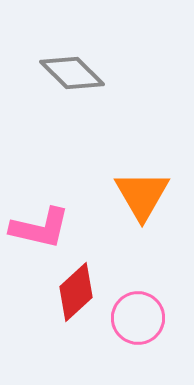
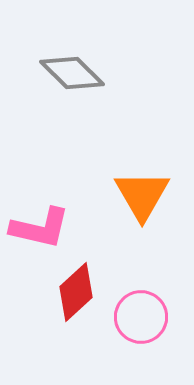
pink circle: moved 3 px right, 1 px up
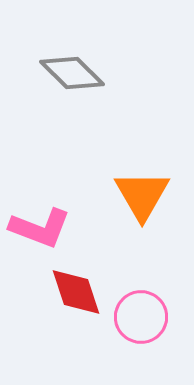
pink L-shape: rotated 8 degrees clockwise
red diamond: rotated 66 degrees counterclockwise
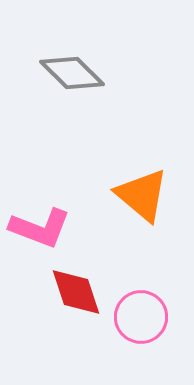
orange triangle: rotated 20 degrees counterclockwise
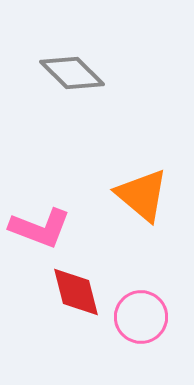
red diamond: rotated 4 degrees clockwise
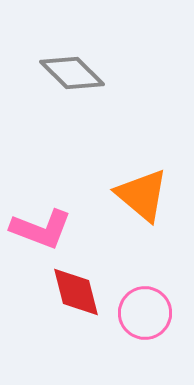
pink L-shape: moved 1 px right, 1 px down
pink circle: moved 4 px right, 4 px up
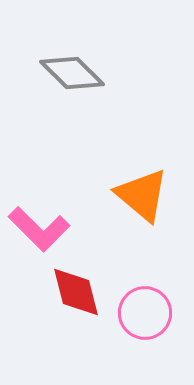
pink L-shape: moved 2 px left; rotated 24 degrees clockwise
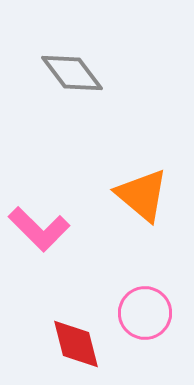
gray diamond: rotated 8 degrees clockwise
red diamond: moved 52 px down
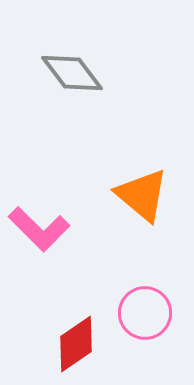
red diamond: rotated 70 degrees clockwise
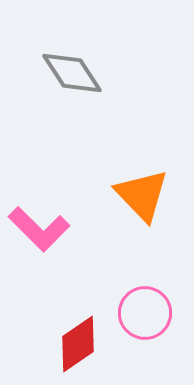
gray diamond: rotated 4 degrees clockwise
orange triangle: rotated 6 degrees clockwise
red diamond: moved 2 px right
